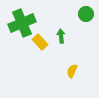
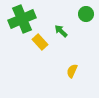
green cross: moved 4 px up
green arrow: moved 5 px up; rotated 40 degrees counterclockwise
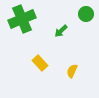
green arrow: rotated 88 degrees counterclockwise
yellow rectangle: moved 21 px down
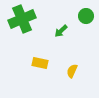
green circle: moved 2 px down
yellow rectangle: rotated 35 degrees counterclockwise
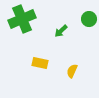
green circle: moved 3 px right, 3 px down
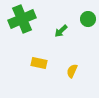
green circle: moved 1 px left
yellow rectangle: moved 1 px left
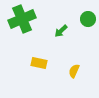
yellow semicircle: moved 2 px right
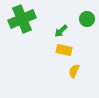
green circle: moved 1 px left
yellow rectangle: moved 25 px right, 13 px up
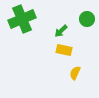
yellow semicircle: moved 1 px right, 2 px down
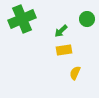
yellow rectangle: rotated 21 degrees counterclockwise
